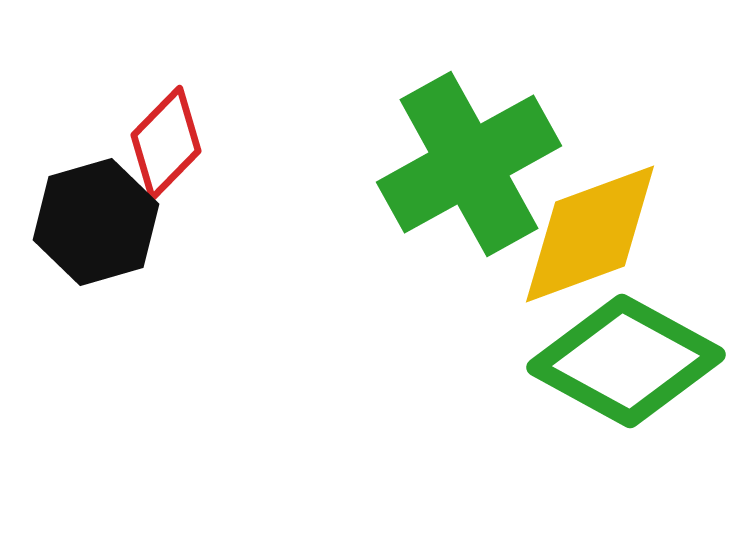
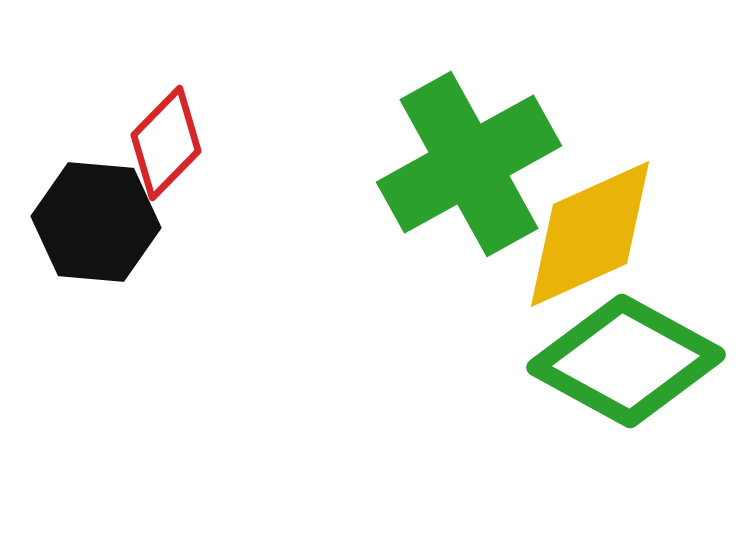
black hexagon: rotated 21 degrees clockwise
yellow diamond: rotated 4 degrees counterclockwise
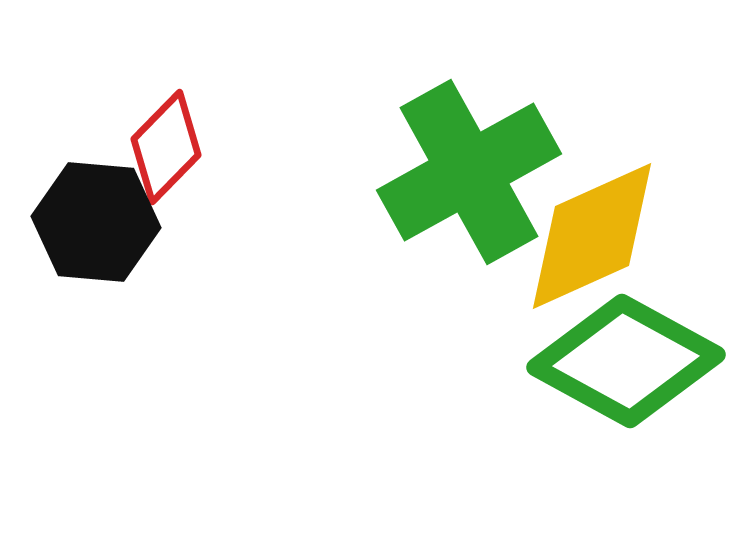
red diamond: moved 4 px down
green cross: moved 8 px down
yellow diamond: moved 2 px right, 2 px down
